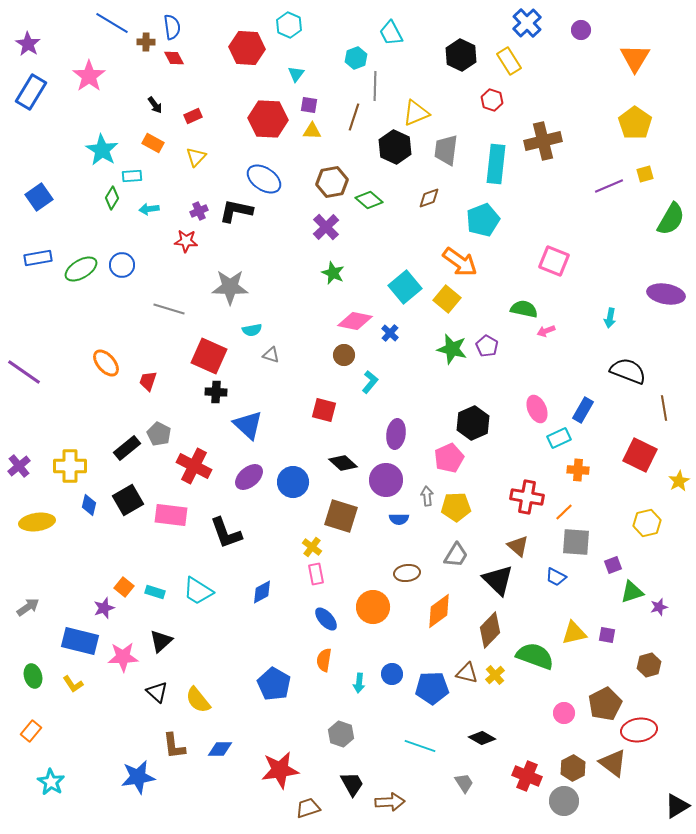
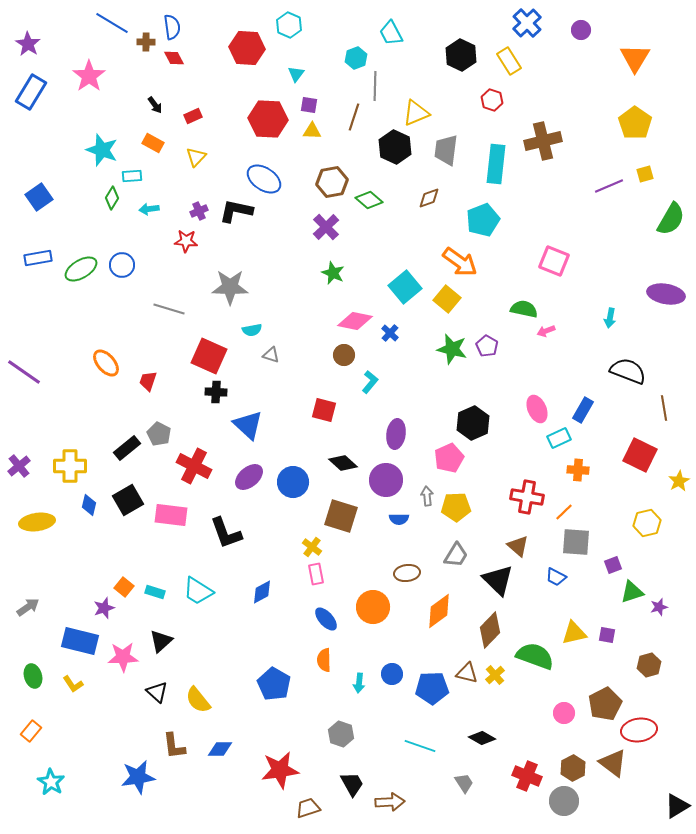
cyan star at (102, 150): rotated 12 degrees counterclockwise
orange semicircle at (324, 660): rotated 10 degrees counterclockwise
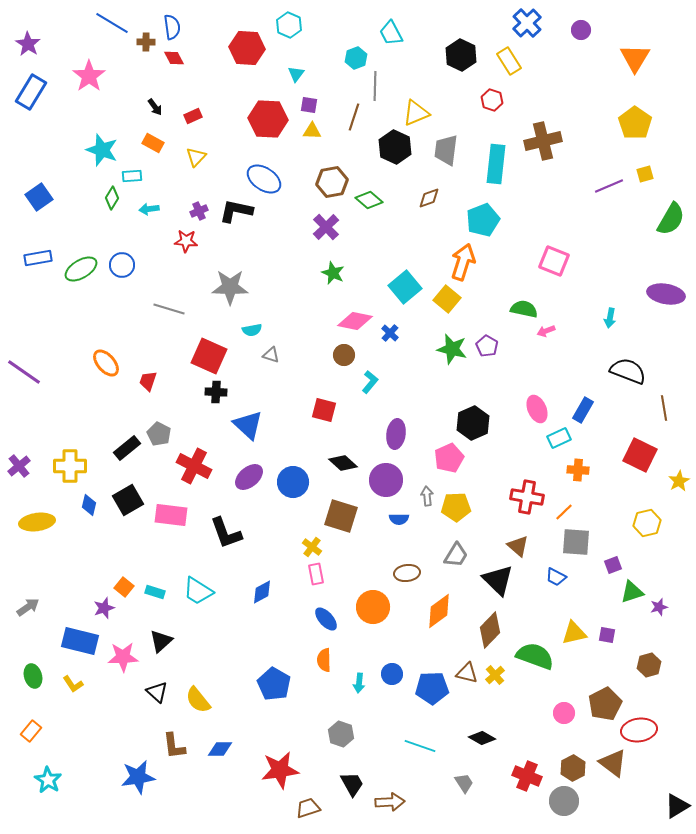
black arrow at (155, 105): moved 2 px down
orange arrow at (460, 262): moved 3 px right; rotated 108 degrees counterclockwise
cyan star at (51, 782): moved 3 px left, 2 px up
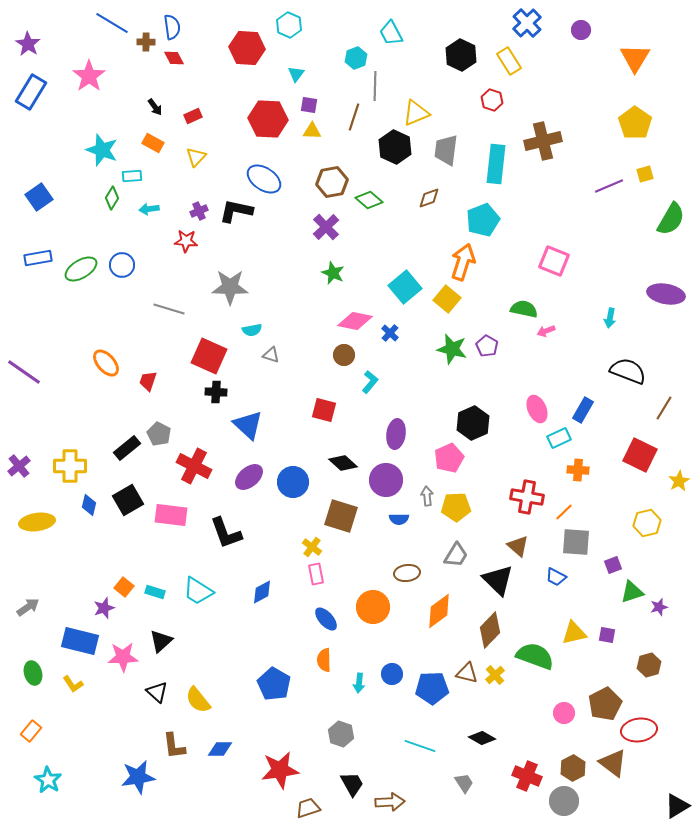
brown line at (664, 408): rotated 40 degrees clockwise
green ellipse at (33, 676): moved 3 px up
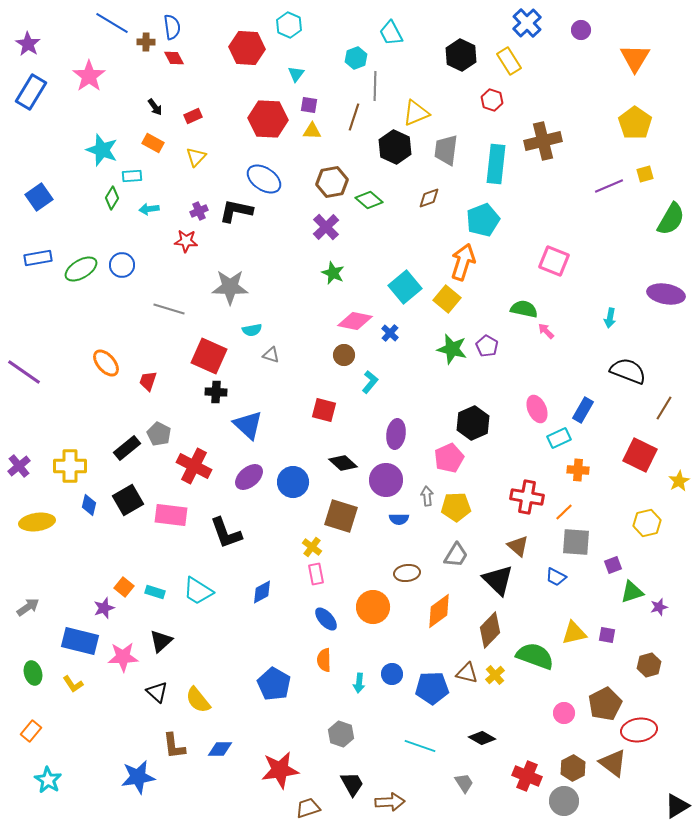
pink arrow at (546, 331): rotated 66 degrees clockwise
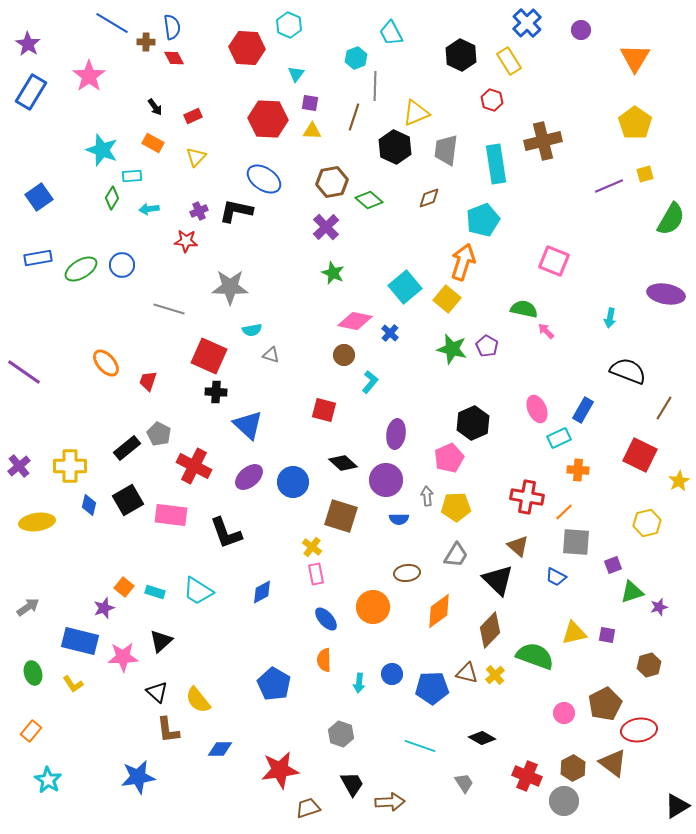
purple square at (309, 105): moved 1 px right, 2 px up
cyan rectangle at (496, 164): rotated 15 degrees counterclockwise
brown L-shape at (174, 746): moved 6 px left, 16 px up
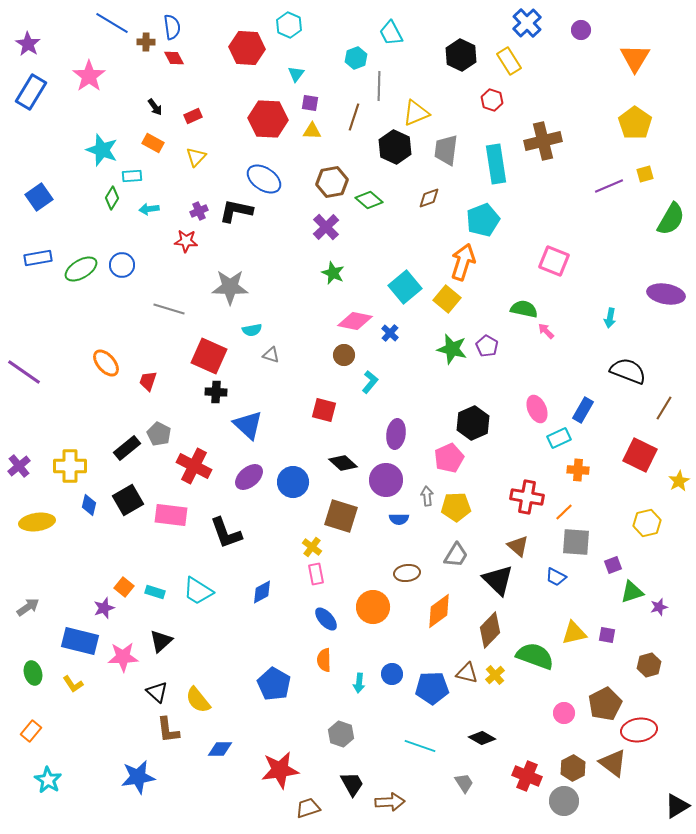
gray line at (375, 86): moved 4 px right
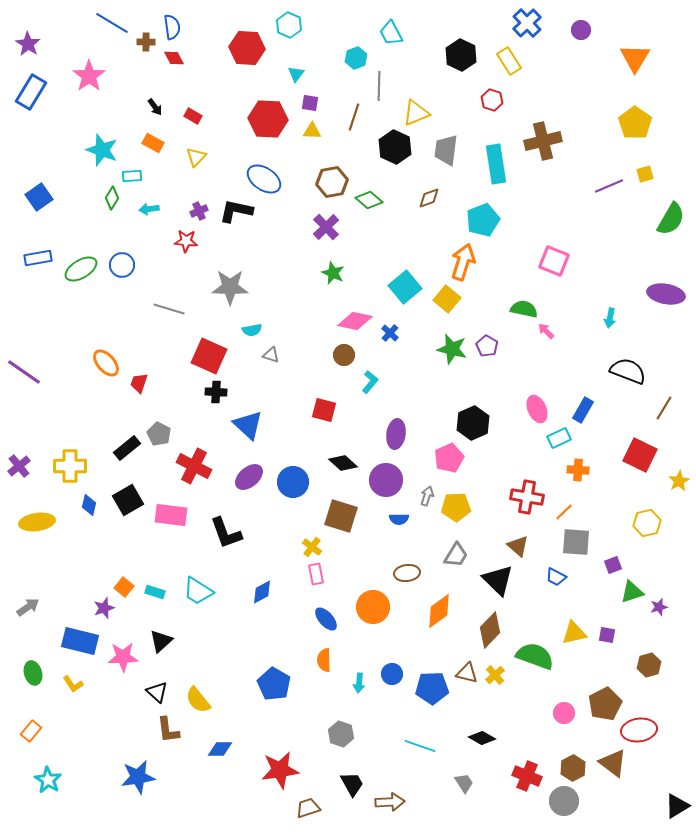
red rectangle at (193, 116): rotated 54 degrees clockwise
red trapezoid at (148, 381): moved 9 px left, 2 px down
gray arrow at (427, 496): rotated 24 degrees clockwise
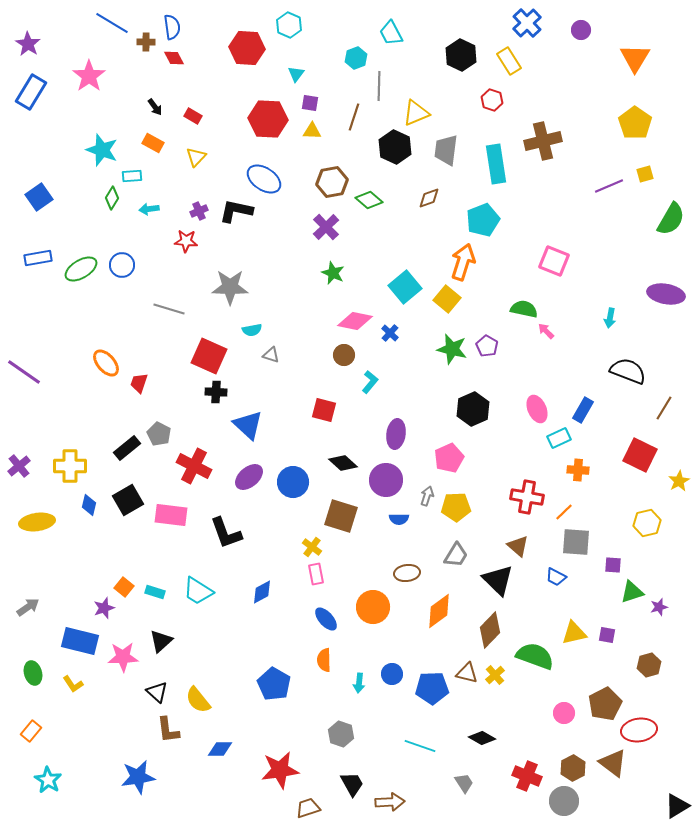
black hexagon at (473, 423): moved 14 px up
purple square at (613, 565): rotated 24 degrees clockwise
